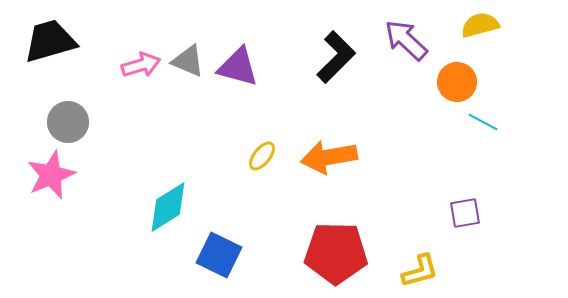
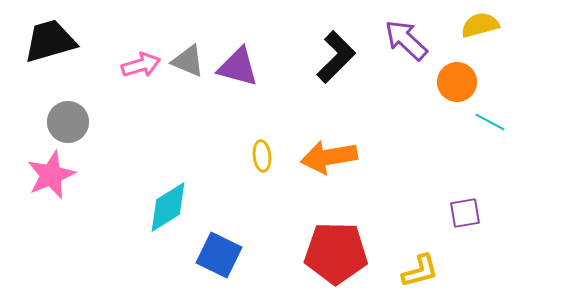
cyan line: moved 7 px right
yellow ellipse: rotated 44 degrees counterclockwise
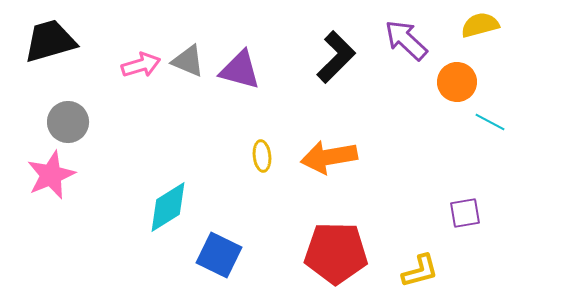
purple triangle: moved 2 px right, 3 px down
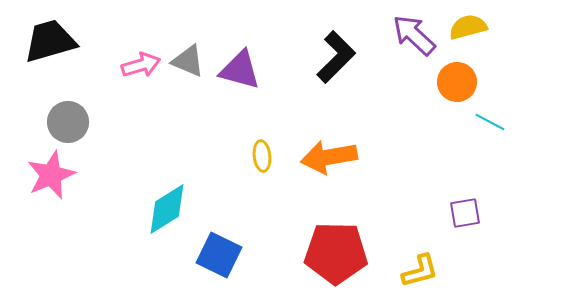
yellow semicircle: moved 12 px left, 2 px down
purple arrow: moved 8 px right, 5 px up
cyan diamond: moved 1 px left, 2 px down
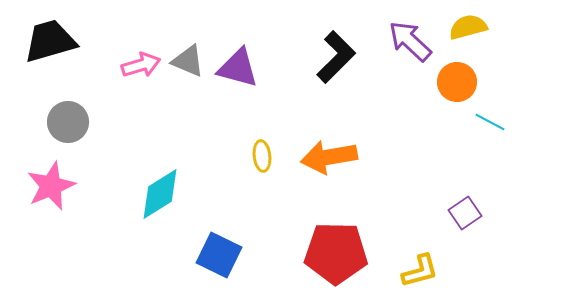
purple arrow: moved 4 px left, 6 px down
purple triangle: moved 2 px left, 2 px up
pink star: moved 11 px down
cyan diamond: moved 7 px left, 15 px up
purple square: rotated 24 degrees counterclockwise
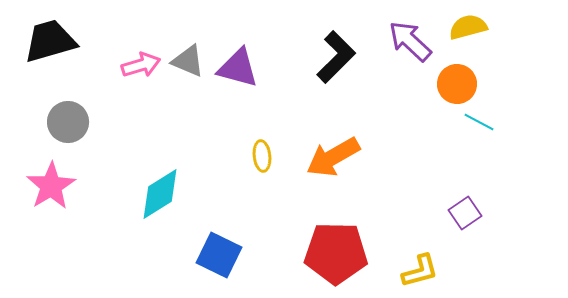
orange circle: moved 2 px down
cyan line: moved 11 px left
orange arrow: moved 4 px right; rotated 20 degrees counterclockwise
pink star: rotated 9 degrees counterclockwise
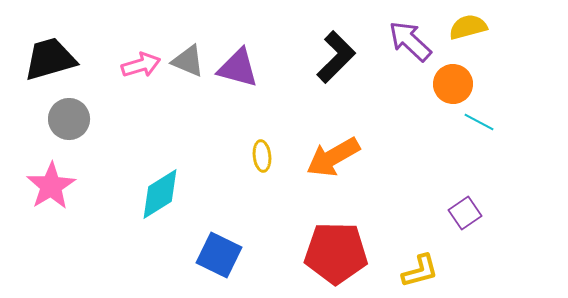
black trapezoid: moved 18 px down
orange circle: moved 4 px left
gray circle: moved 1 px right, 3 px up
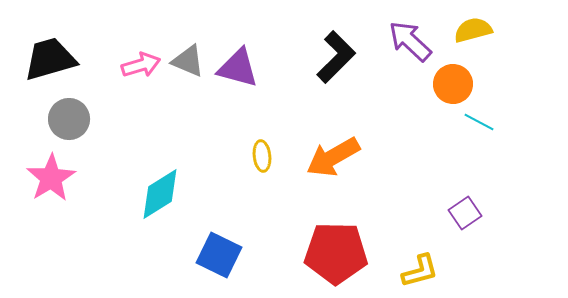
yellow semicircle: moved 5 px right, 3 px down
pink star: moved 8 px up
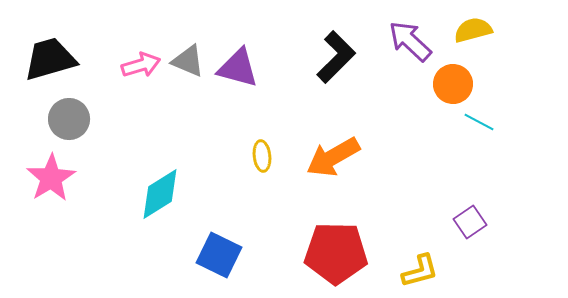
purple square: moved 5 px right, 9 px down
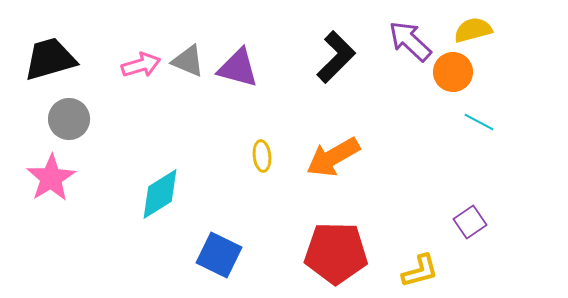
orange circle: moved 12 px up
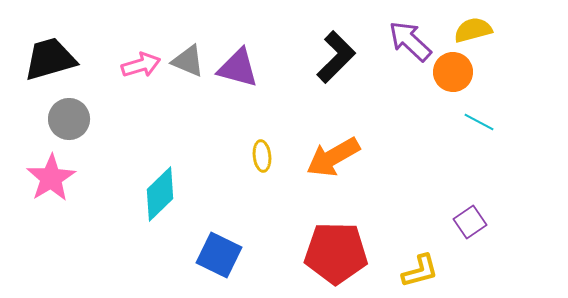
cyan diamond: rotated 12 degrees counterclockwise
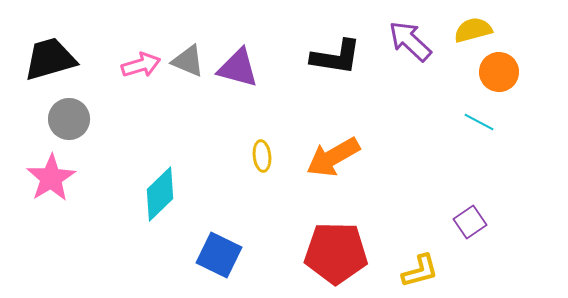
black L-shape: rotated 54 degrees clockwise
orange circle: moved 46 px right
